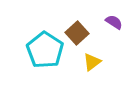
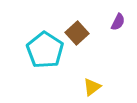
purple semicircle: moved 4 px right; rotated 84 degrees clockwise
yellow triangle: moved 25 px down
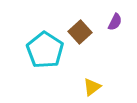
purple semicircle: moved 3 px left
brown square: moved 3 px right, 1 px up
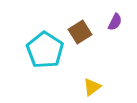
brown square: rotated 10 degrees clockwise
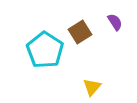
purple semicircle: rotated 60 degrees counterclockwise
yellow triangle: rotated 12 degrees counterclockwise
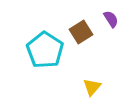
purple semicircle: moved 4 px left, 3 px up
brown square: moved 1 px right
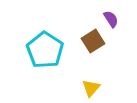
brown square: moved 12 px right, 9 px down
yellow triangle: moved 1 px left, 1 px down
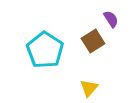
yellow triangle: moved 2 px left
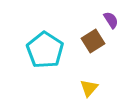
purple semicircle: moved 1 px down
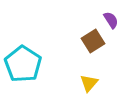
cyan pentagon: moved 22 px left, 14 px down
yellow triangle: moved 5 px up
